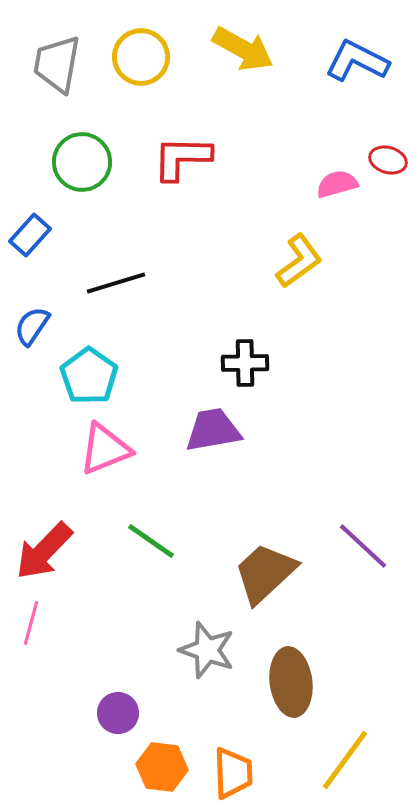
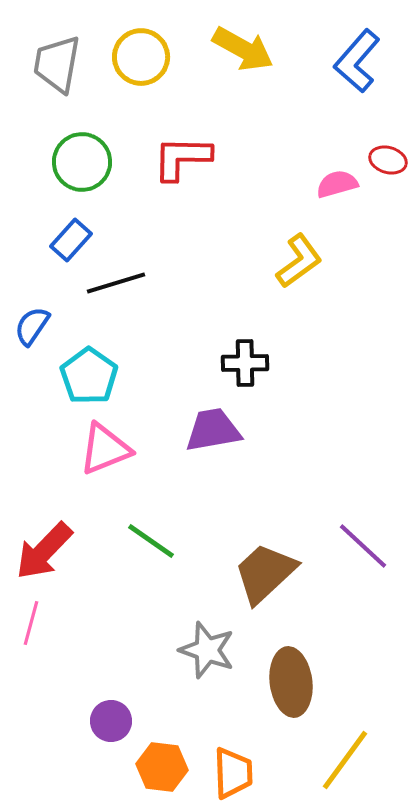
blue L-shape: rotated 76 degrees counterclockwise
blue rectangle: moved 41 px right, 5 px down
purple circle: moved 7 px left, 8 px down
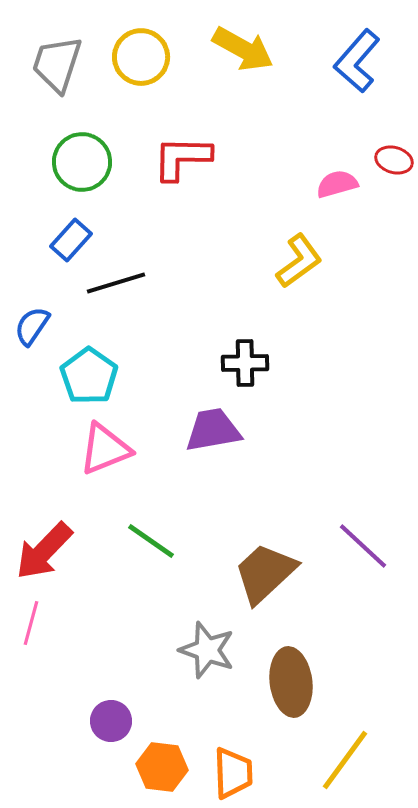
gray trapezoid: rotated 8 degrees clockwise
red ellipse: moved 6 px right
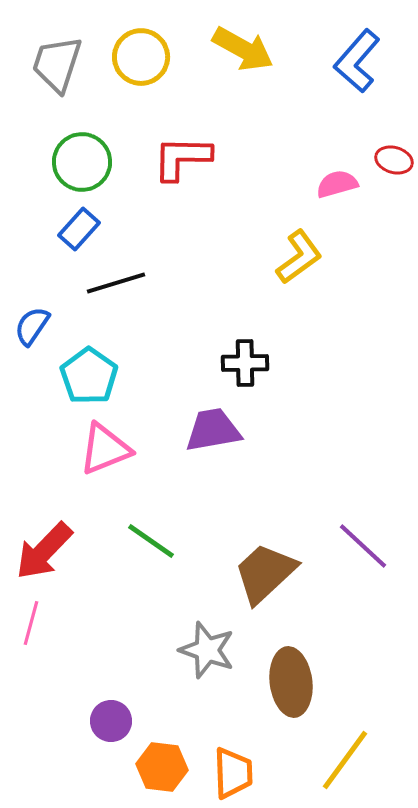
blue rectangle: moved 8 px right, 11 px up
yellow L-shape: moved 4 px up
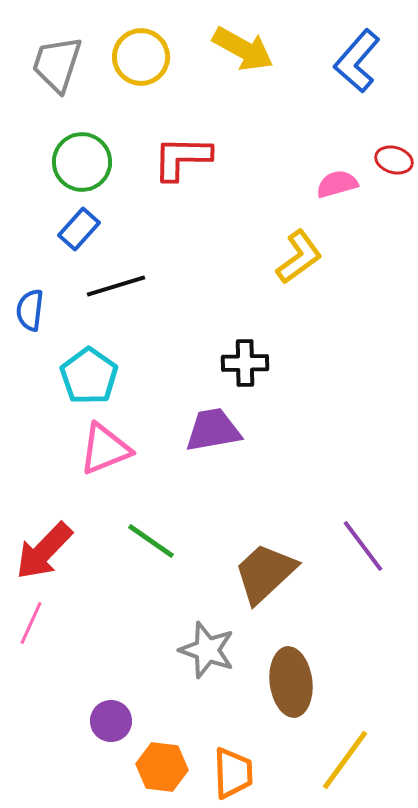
black line: moved 3 px down
blue semicircle: moved 2 px left, 16 px up; rotated 27 degrees counterclockwise
purple line: rotated 10 degrees clockwise
pink line: rotated 9 degrees clockwise
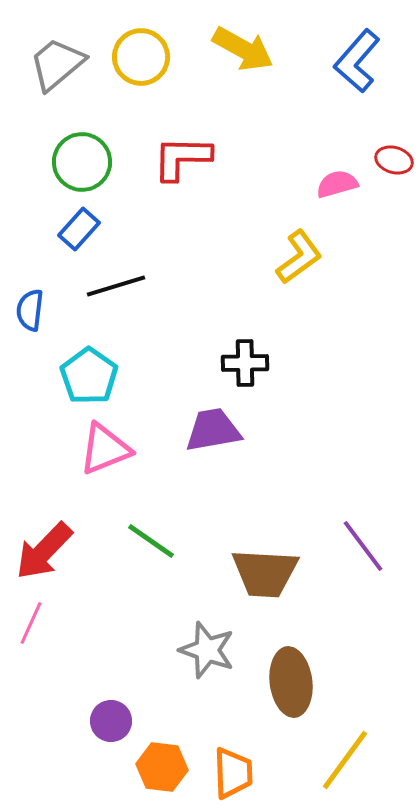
gray trapezoid: rotated 32 degrees clockwise
brown trapezoid: rotated 134 degrees counterclockwise
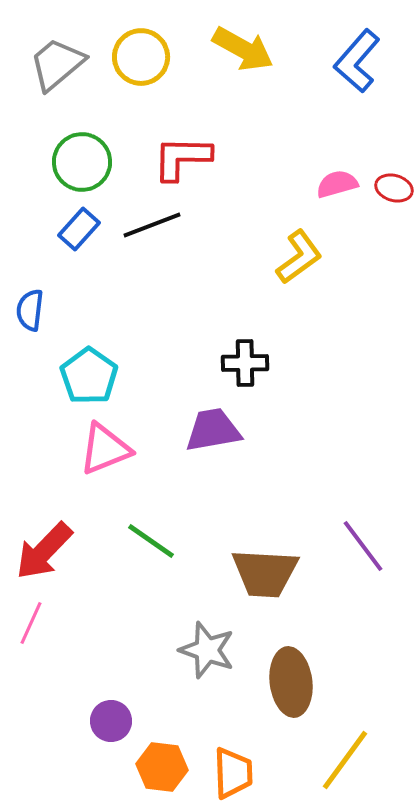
red ellipse: moved 28 px down
black line: moved 36 px right, 61 px up; rotated 4 degrees counterclockwise
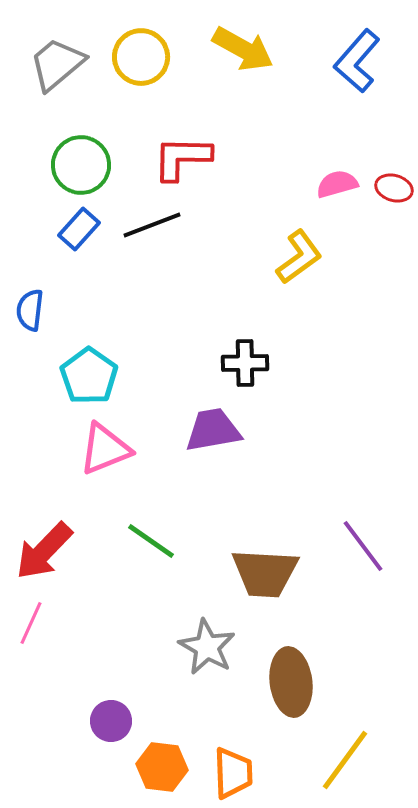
green circle: moved 1 px left, 3 px down
gray star: moved 3 px up; rotated 10 degrees clockwise
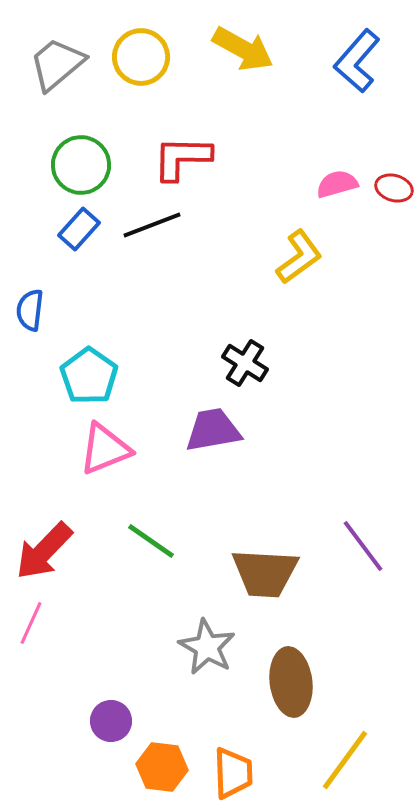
black cross: rotated 33 degrees clockwise
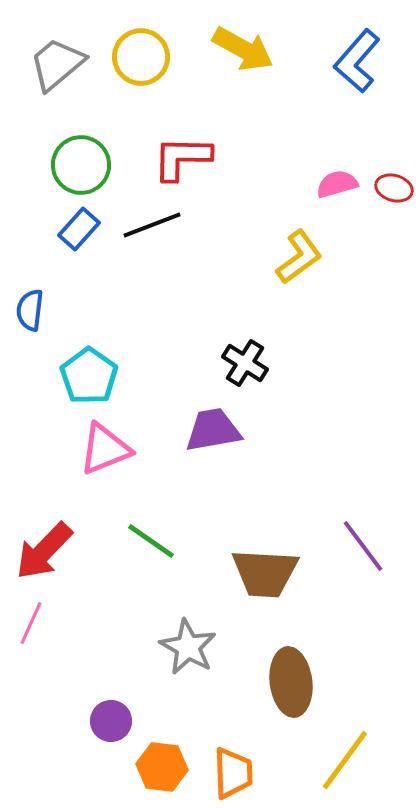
gray star: moved 19 px left
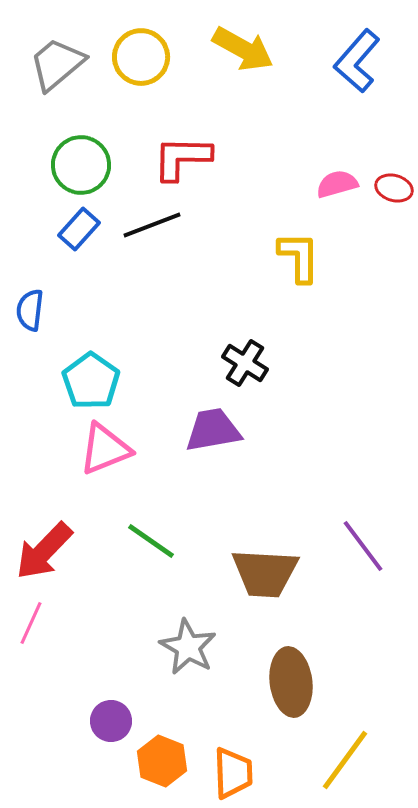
yellow L-shape: rotated 54 degrees counterclockwise
cyan pentagon: moved 2 px right, 5 px down
orange hexagon: moved 6 px up; rotated 15 degrees clockwise
